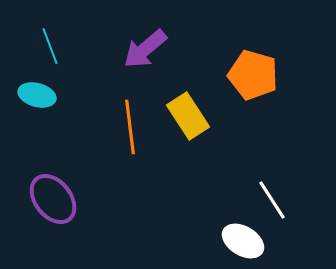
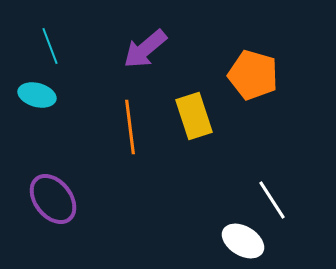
yellow rectangle: moved 6 px right; rotated 15 degrees clockwise
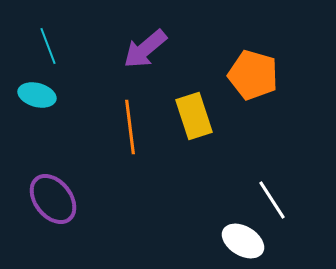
cyan line: moved 2 px left
